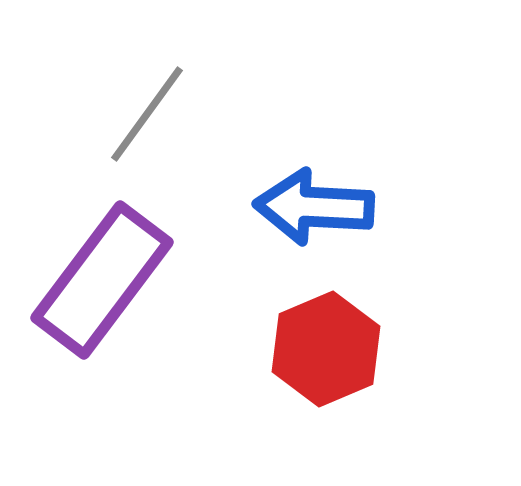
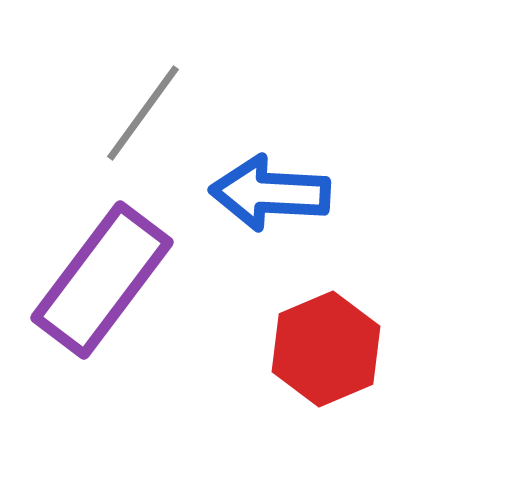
gray line: moved 4 px left, 1 px up
blue arrow: moved 44 px left, 14 px up
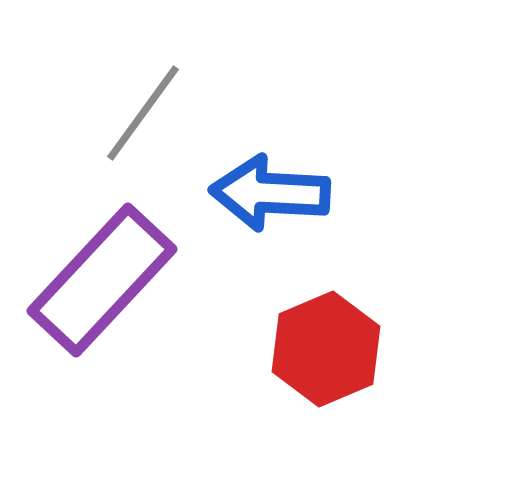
purple rectangle: rotated 6 degrees clockwise
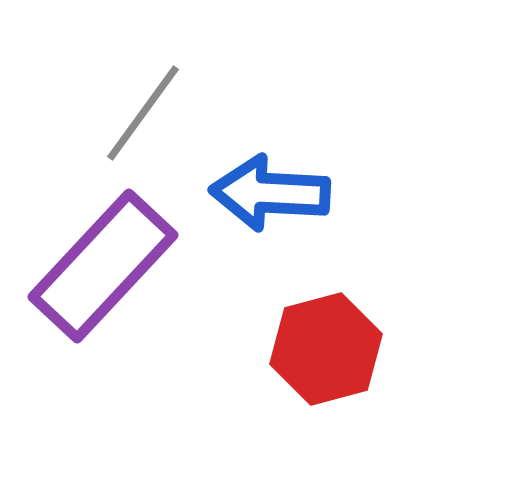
purple rectangle: moved 1 px right, 14 px up
red hexagon: rotated 8 degrees clockwise
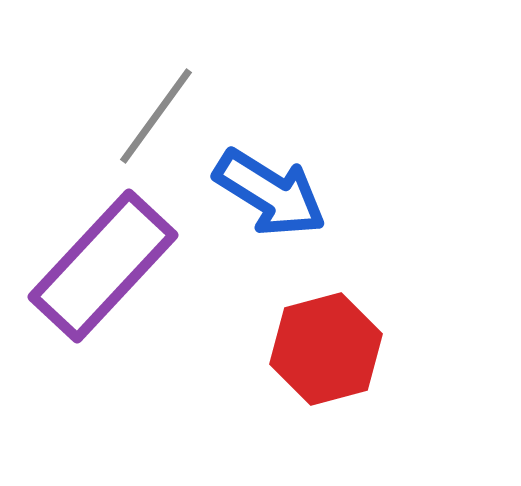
gray line: moved 13 px right, 3 px down
blue arrow: rotated 151 degrees counterclockwise
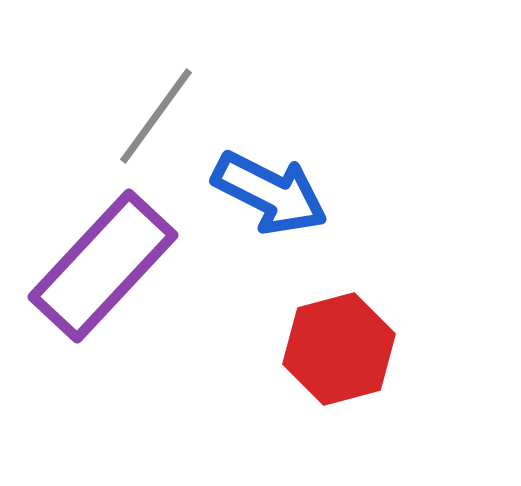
blue arrow: rotated 5 degrees counterclockwise
red hexagon: moved 13 px right
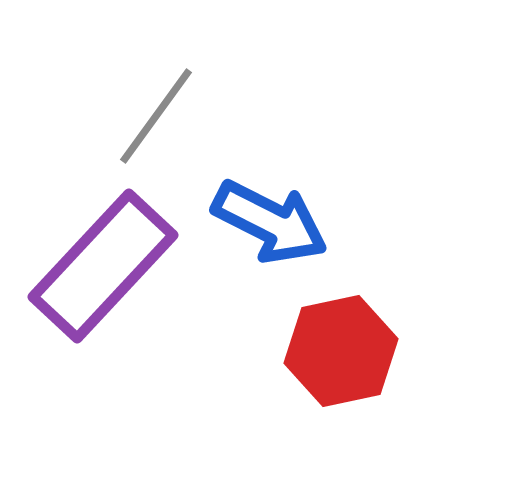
blue arrow: moved 29 px down
red hexagon: moved 2 px right, 2 px down; rotated 3 degrees clockwise
